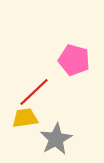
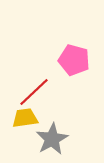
gray star: moved 4 px left
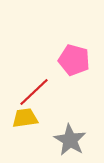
gray star: moved 18 px right, 1 px down; rotated 12 degrees counterclockwise
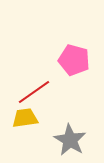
red line: rotated 8 degrees clockwise
